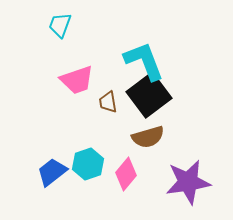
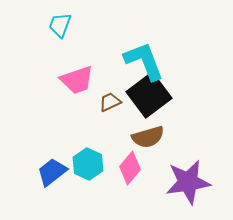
brown trapezoid: moved 2 px right; rotated 75 degrees clockwise
cyan hexagon: rotated 16 degrees counterclockwise
pink diamond: moved 4 px right, 6 px up
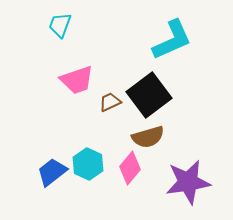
cyan L-shape: moved 28 px right, 21 px up; rotated 87 degrees clockwise
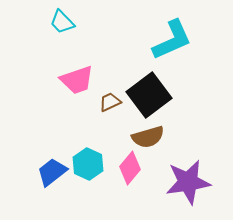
cyan trapezoid: moved 2 px right, 3 px up; rotated 64 degrees counterclockwise
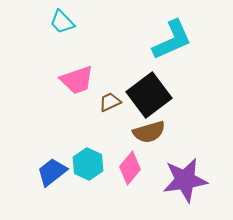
brown semicircle: moved 1 px right, 5 px up
purple star: moved 3 px left, 2 px up
